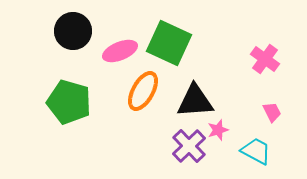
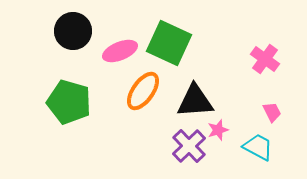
orange ellipse: rotated 6 degrees clockwise
cyan trapezoid: moved 2 px right, 4 px up
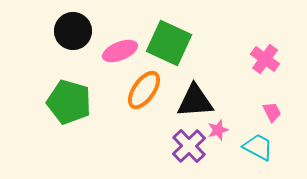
orange ellipse: moved 1 px right, 1 px up
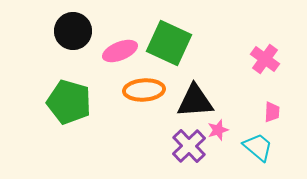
orange ellipse: rotated 51 degrees clockwise
pink trapezoid: rotated 30 degrees clockwise
cyan trapezoid: rotated 12 degrees clockwise
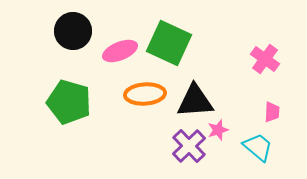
orange ellipse: moved 1 px right, 4 px down
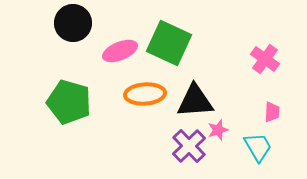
black circle: moved 8 px up
cyan trapezoid: rotated 20 degrees clockwise
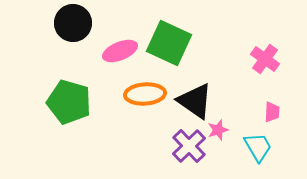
black triangle: rotated 39 degrees clockwise
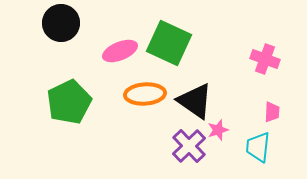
black circle: moved 12 px left
pink cross: rotated 16 degrees counterclockwise
green pentagon: rotated 30 degrees clockwise
cyan trapezoid: rotated 144 degrees counterclockwise
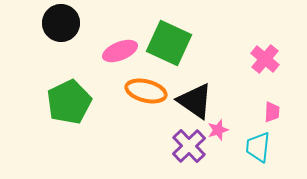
pink cross: rotated 20 degrees clockwise
orange ellipse: moved 1 px right, 3 px up; rotated 18 degrees clockwise
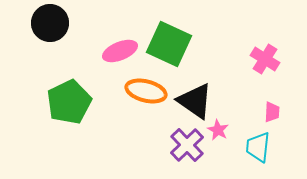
black circle: moved 11 px left
green square: moved 1 px down
pink cross: rotated 8 degrees counterclockwise
pink star: rotated 25 degrees counterclockwise
purple cross: moved 2 px left, 1 px up
